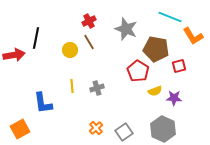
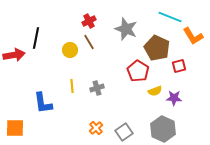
brown pentagon: moved 1 px right, 1 px up; rotated 15 degrees clockwise
orange square: moved 5 px left, 1 px up; rotated 30 degrees clockwise
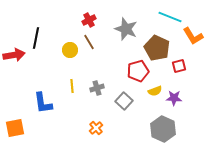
red cross: moved 1 px up
red pentagon: rotated 25 degrees clockwise
orange square: rotated 12 degrees counterclockwise
gray square: moved 31 px up; rotated 12 degrees counterclockwise
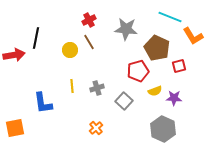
gray star: rotated 15 degrees counterclockwise
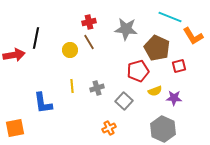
red cross: moved 2 px down; rotated 16 degrees clockwise
orange cross: moved 13 px right; rotated 16 degrees clockwise
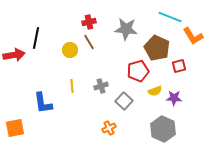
gray cross: moved 4 px right, 2 px up
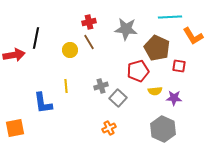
cyan line: rotated 25 degrees counterclockwise
red square: rotated 24 degrees clockwise
yellow line: moved 6 px left
yellow semicircle: rotated 16 degrees clockwise
gray square: moved 6 px left, 3 px up
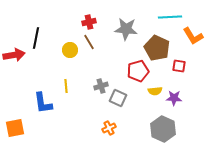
gray square: rotated 18 degrees counterclockwise
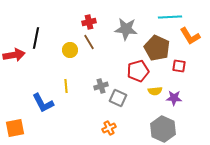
orange L-shape: moved 3 px left
blue L-shape: rotated 20 degrees counterclockwise
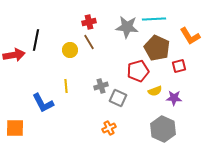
cyan line: moved 16 px left, 2 px down
gray star: moved 1 px right, 2 px up
black line: moved 2 px down
red square: rotated 24 degrees counterclockwise
yellow semicircle: rotated 16 degrees counterclockwise
orange square: rotated 12 degrees clockwise
